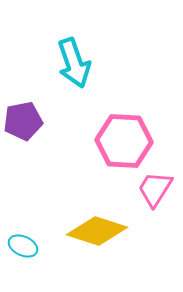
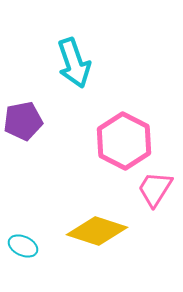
pink hexagon: rotated 24 degrees clockwise
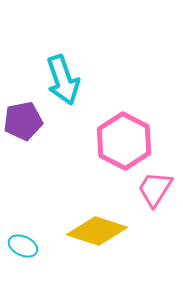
cyan arrow: moved 11 px left, 17 px down
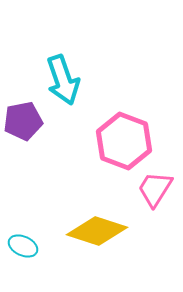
pink hexagon: rotated 6 degrees counterclockwise
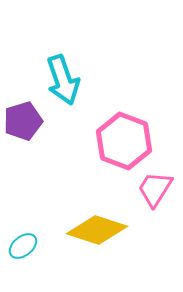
purple pentagon: rotated 6 degrees counterclockwise
yellow diamond: moved 1 px up
cyan ellipse: rotated 64 degrees counterclockwise
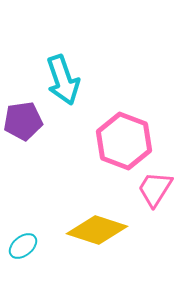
purple pentagon: rotated 9 degrees clockwise
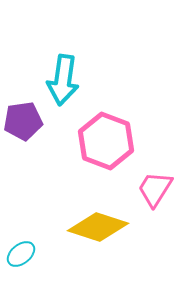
cyan arrow: rotated 27 degrees clockwise
pink hexagon: moved 18 px left
yellow diamond: moved 1 px right, 3 px up
cyan ellipse: moved 2 px left, 8 px down
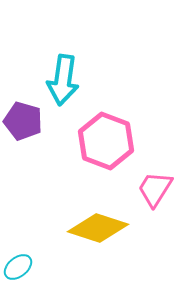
purple pentagon: rotated 24 degrees clockwise
yellow diamond: moved 1 px down
cyan ellipse: moved 3 px left, 13 px down
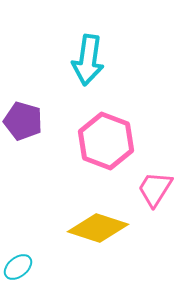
cyan arrow: moved 25 px right, 20 px up
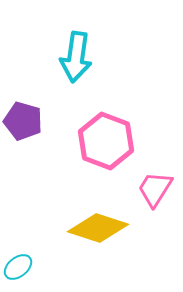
cyan arrow: moved 12 px left, 3 px up
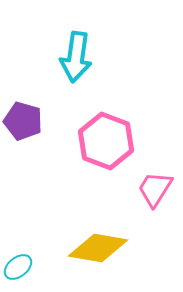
yellow diamond: moved 20 px down; rotated 8 degrees counterclockwise
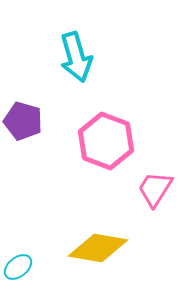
cyan arrow: rotated 24 degrees counterclockwise
